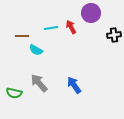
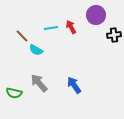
purple circle: moved 5 px right, 2 px down
brown line: rotated 48 degrees clockwise
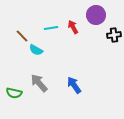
red arrow: moved 2 px right
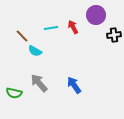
cyan semicircle: moved 1 px left, 1 px down
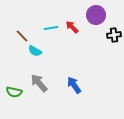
red arrow: moved 1 px left; rotated 16 degrees counterclockwise
green semicircle: moved 1 px up
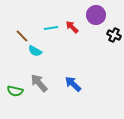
black cross: rotated 32 degrees clockwise
blue arrow: moved 1 px left, 1 px up; rotated 12 degrees counterclockwise
green semicircle: moved 1 px right, 1 px up
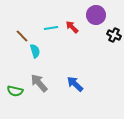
cyan semicircle: rotated 136 degrees counterclockwise
blue arrow: moved 2 px right
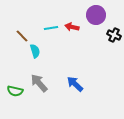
red arrow: rotated 32 degrees counterclockwise
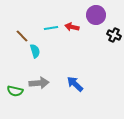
gray arrow: rotated 126 degrees clockwise
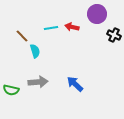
purple circle: moved 1 px right, 1 px up
gray arrow: moved 1 px left, 1 px up
green semicircle: moved 4 px left, 1 px up
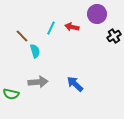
cyan line: rotated 56 degrees counterclockwise
black cross: moved 1 px down; rotated 32 degrees clockwise
green semicircle: moved 4 px down
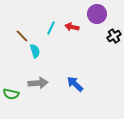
gray arrow: moved 1 px down
